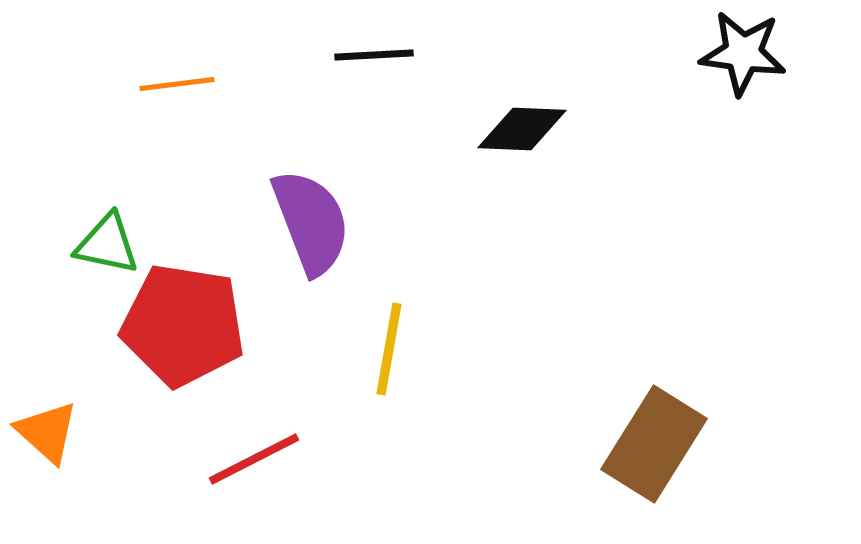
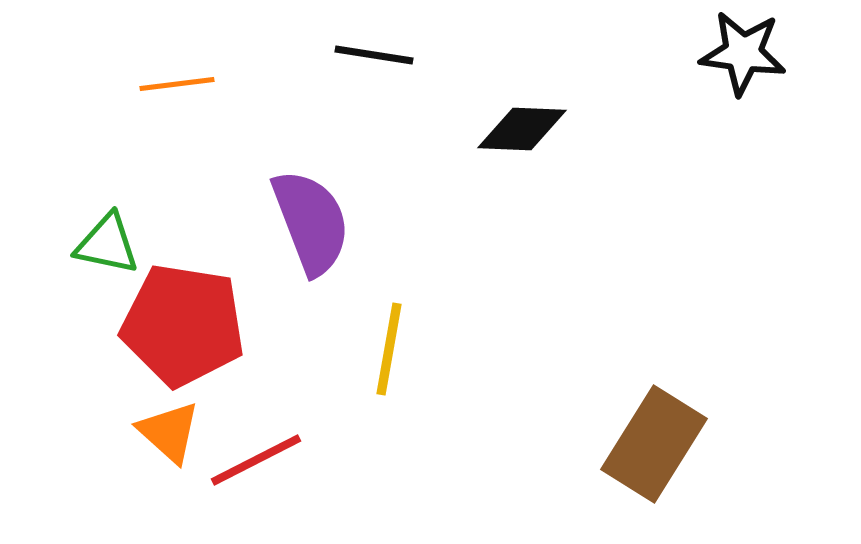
black line: rotated 12 degrees clockwise
orange triangle: moved 122 px right
red line: moved 2 px right, 1 px down
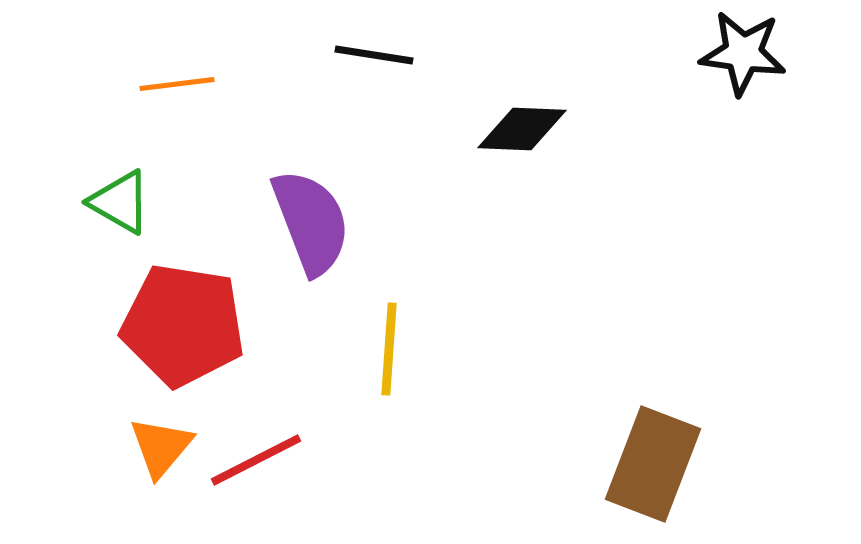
green triangle: moved 13 px right, 42 px up; rotated 18 degrees clockwise
yellow line: rotated 6 degrees counterclockwise
orange triangle: moved 8 px left, 15 px down; rotated 28 degrees clockwise
brown rectangle: moved 1 px left, 20 px down; rotated 11 degrees counterclockwise
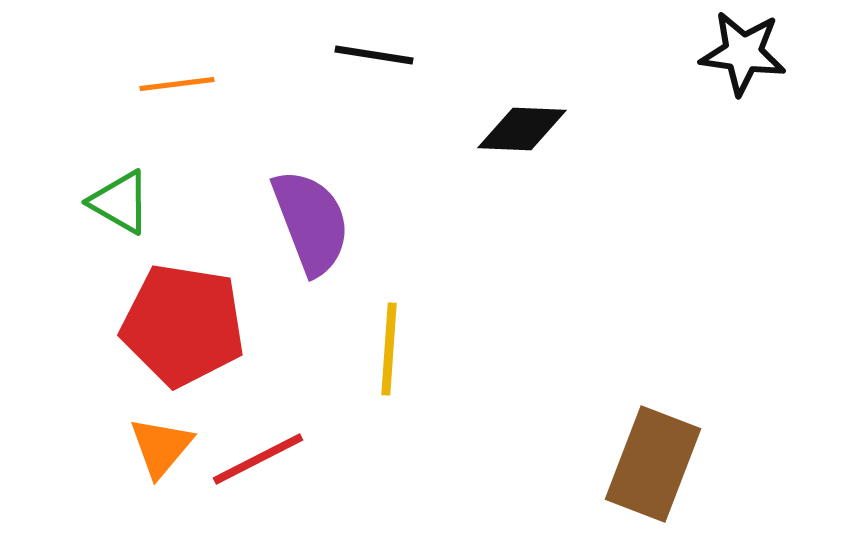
red line: moved 2 px right, 1 px up
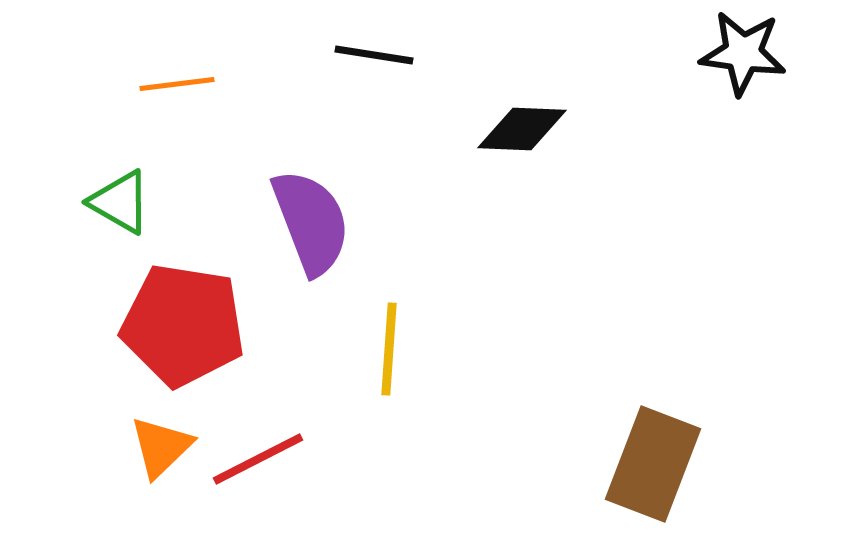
orange triangle: rotated 6 degrees clockwise
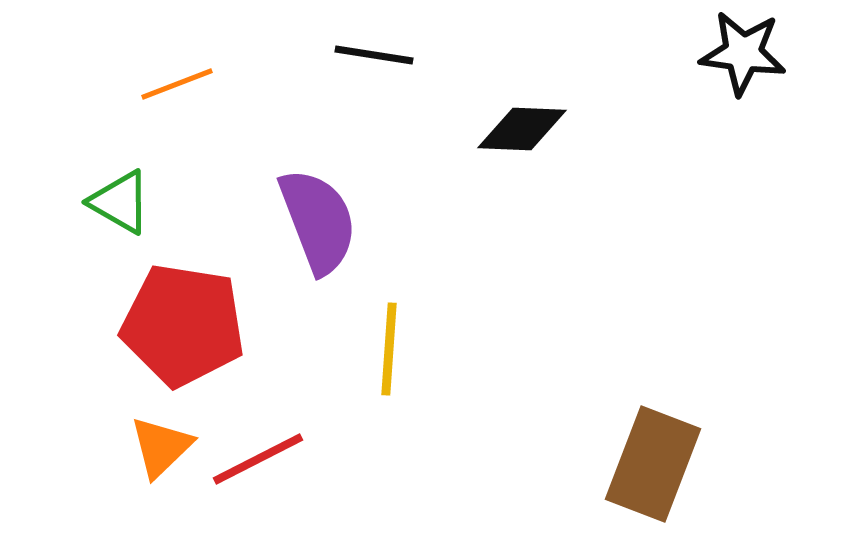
orange line: rotated 14 degrees counterclockwise
purple semicircle: moved 7 px right, 1 px up
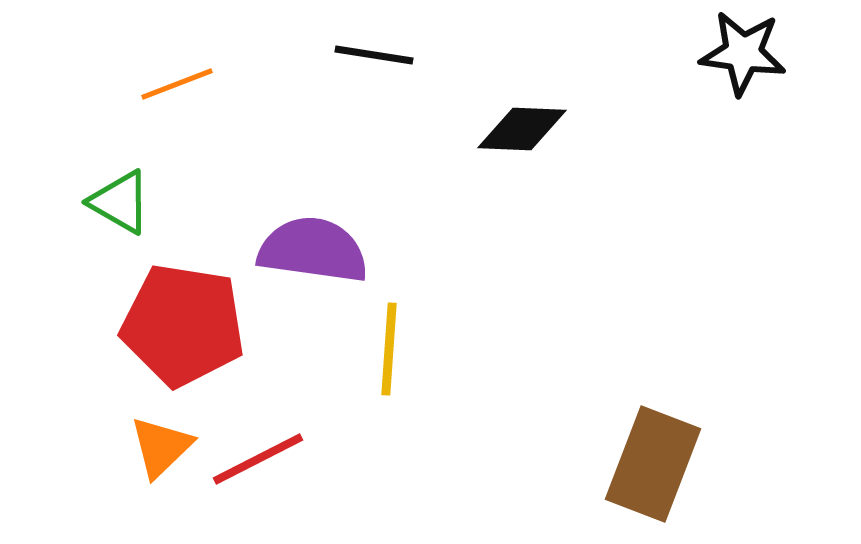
purple semicircle: moved 5 px left, 29 px down; rotated 61 degrees counterclockwise
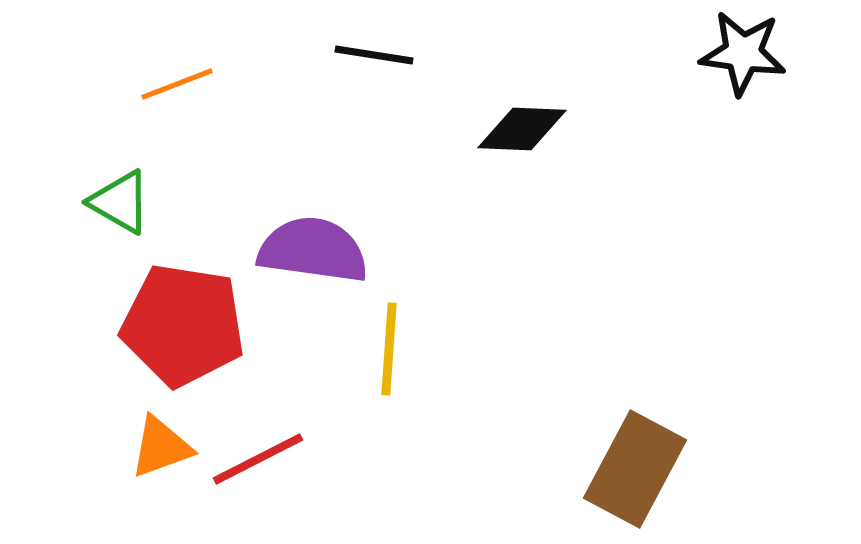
orange triangle: rotated 24 degrees clockwise
brown rectangle: moved 18 px left, 5 px down; rotated 7 degrees clockwise
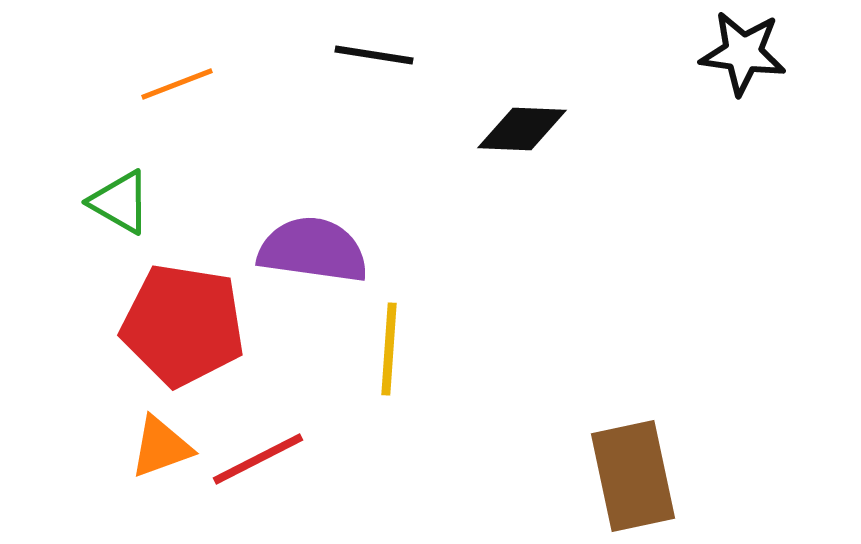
brown rectangle: moved 2 px left, 7 px down; rotated 40 degrees counterclockwise
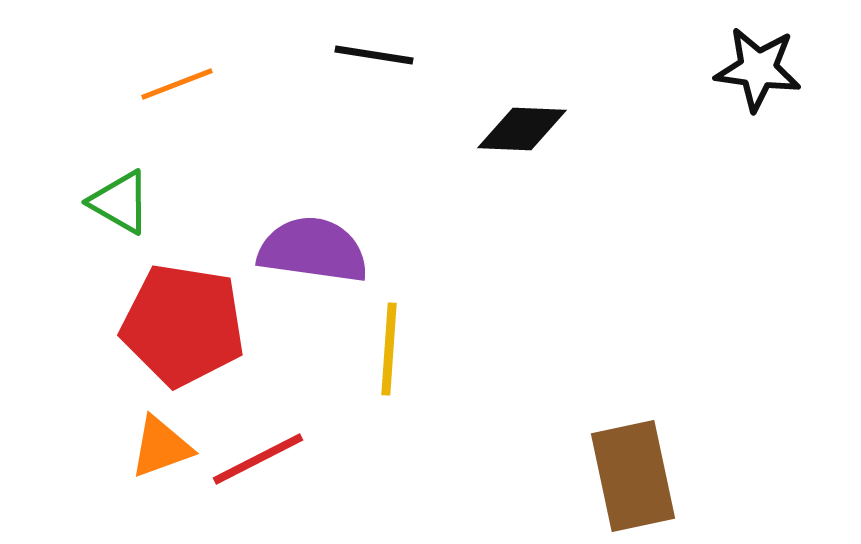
black star: moved 15 px right, 16 px down
